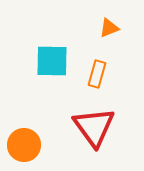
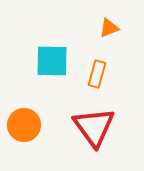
orange circle: moved 20 px up
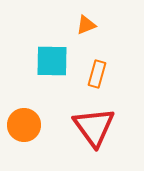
orange triangle: moved 23 px left, 3 px up
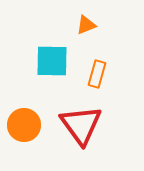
red triangle: moved 13 px left, 2 px up
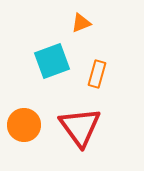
orange triangle: moved 5 px left, 2 px up
cyan square: rotated 21 degrees counterclockwise
red triangle: moved 1 px left, 2 px down
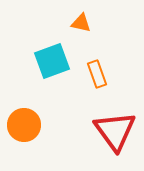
orange triangle: rotated 35 degrees clockwise
orange rectangle: rotated 36 degrees counterclockwise
red triangle: moved 35 px right, 4 px down
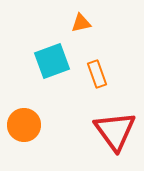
orange triangle: rotated 25 degrees counterclockwise
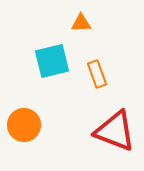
orange triangle: rotated 10 degrees clockwise
cyan square: rotated 6 degrees clockwise
red triangle: rotated 33 degrees counterclockwise
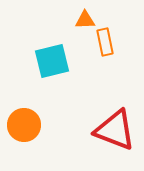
orange triangle: moved 4 px right, 3 px up
orange rectangle: moved 8 px right, 32 px up; rotated 8 degrees clockwise
red triangle: moved 1 px up
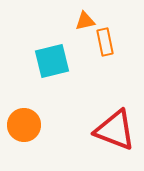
orange triangle: moved 1 px down; rotated 10 degrees counterclockwise
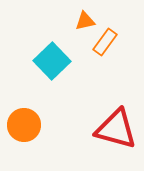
orange rectangle: rotated 48 degrees clockwise
cyan square: rotated 30 degrees counterclockwise
red triangle: moved 1 px right, 1 px up; rotated 6 degrees counterclockwise
